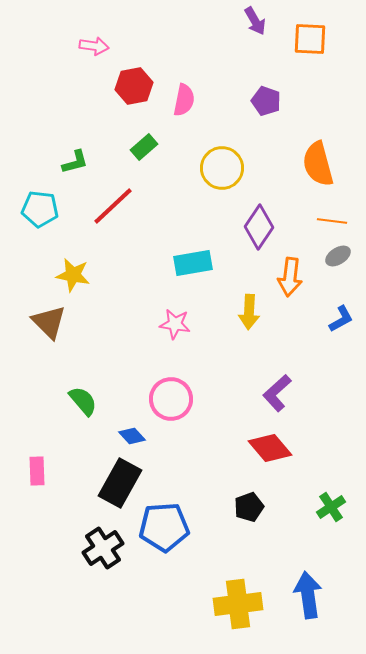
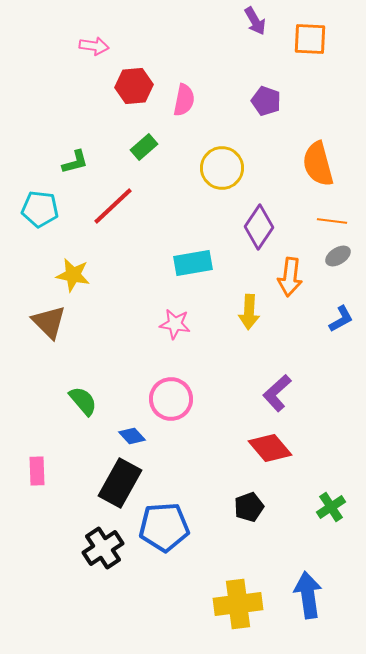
red hexagon: rotated 6 degrees clockwise
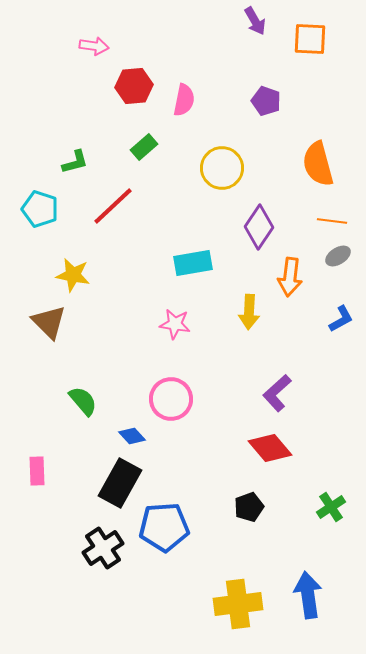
cyan pentagon: rotated 12 degrees clockwise
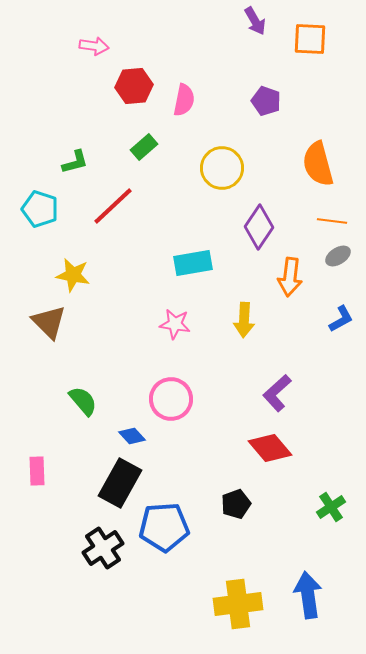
yellow arrow: moved 5 px left, 8 px down
black pentagon: moved 13 px left, 3 px up
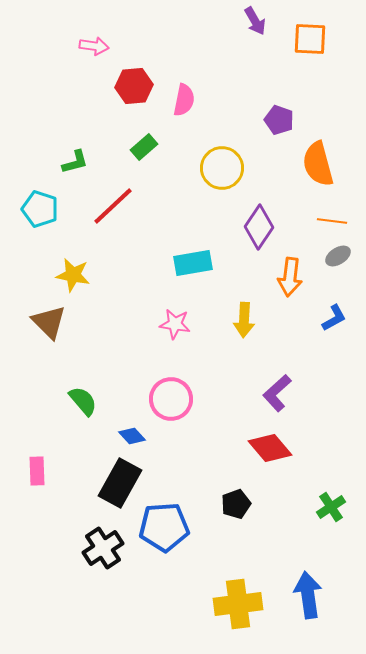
purple pentagon: moved 13 px right, 19 px down
blue L-shape: moved 7 px left, 1 px up
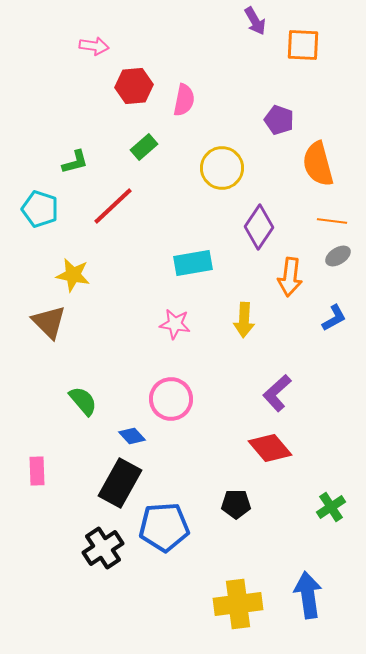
orange square: moved 7 px left, 6 px down
black pentagon: rotated 20 degrees clockwise
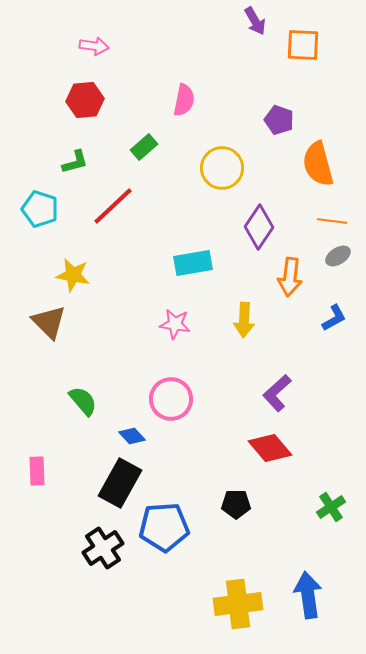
red hexagon: moved 49 px left, 14 px down
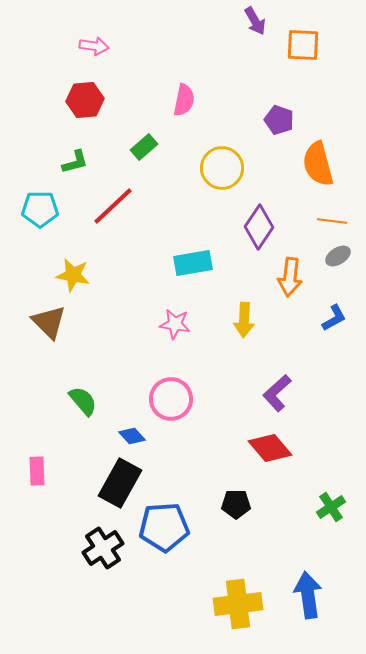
cyan pentagon: rotated 18 degrees counterclockwise
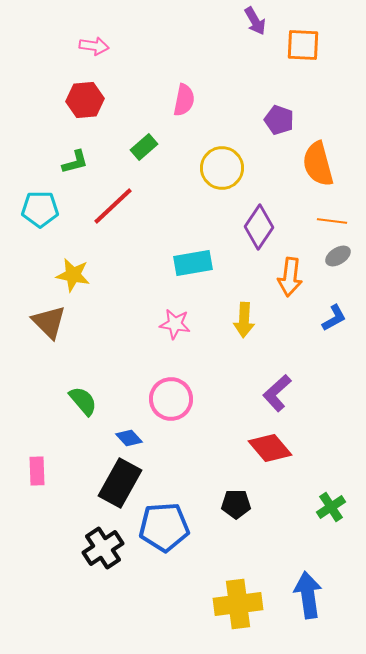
blue diamond: moved 3 px left, 2 px down
